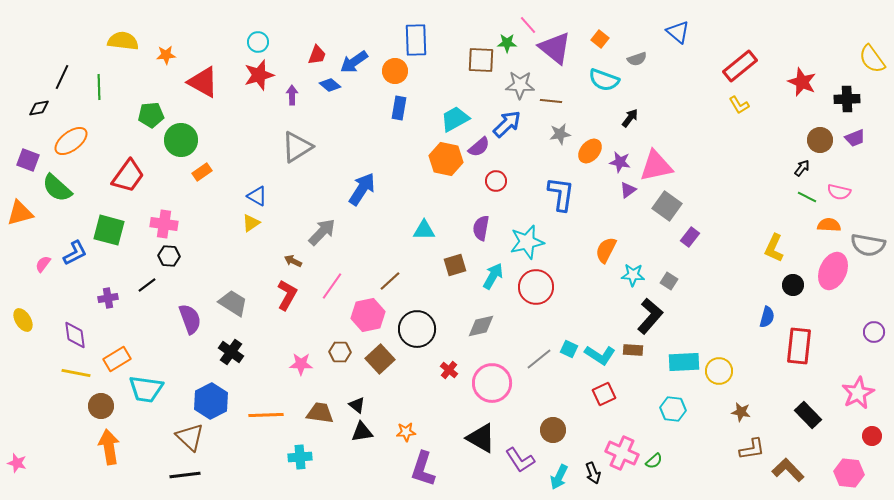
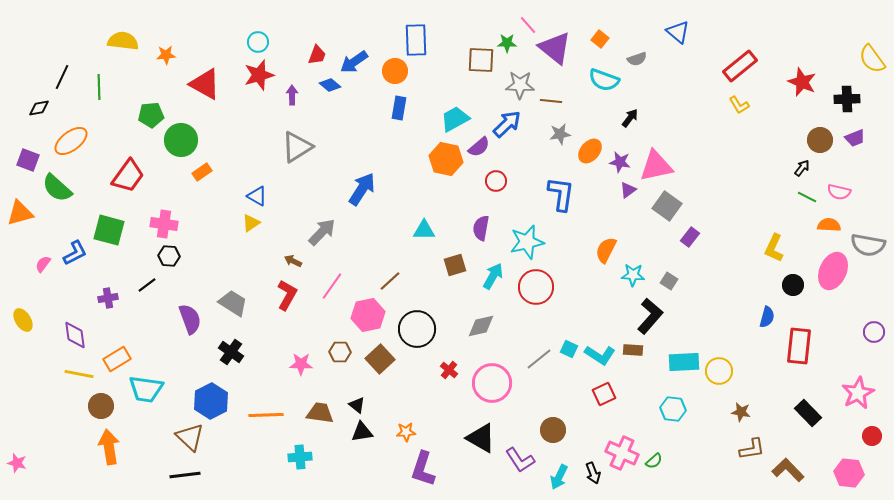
red triangle at (203, 82): moved 2 px right, 2 px down
yellow line at (76, 373): moved 3 px right, 1 px down
black rectangle at (808, 415): moved 2 px up
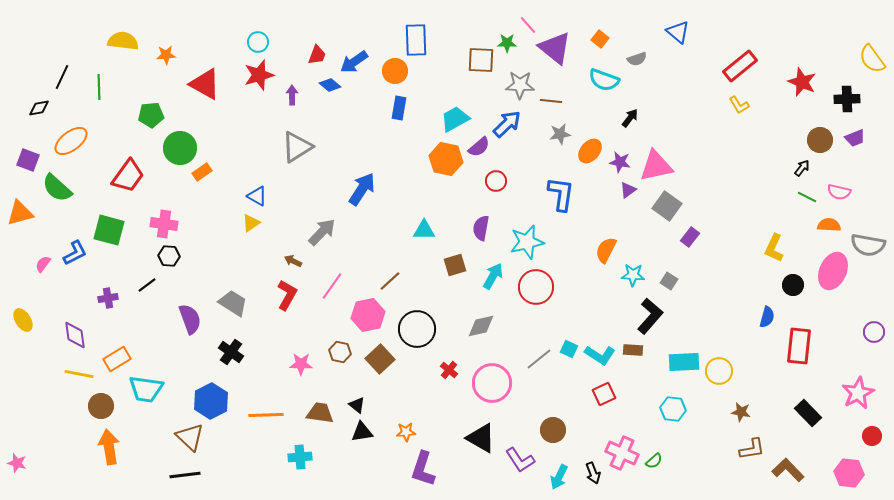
green circle at (181, 140): moved 1 px left, 8 px down
brown hexagon at (340, 352): rotated 10 degrees clockwise
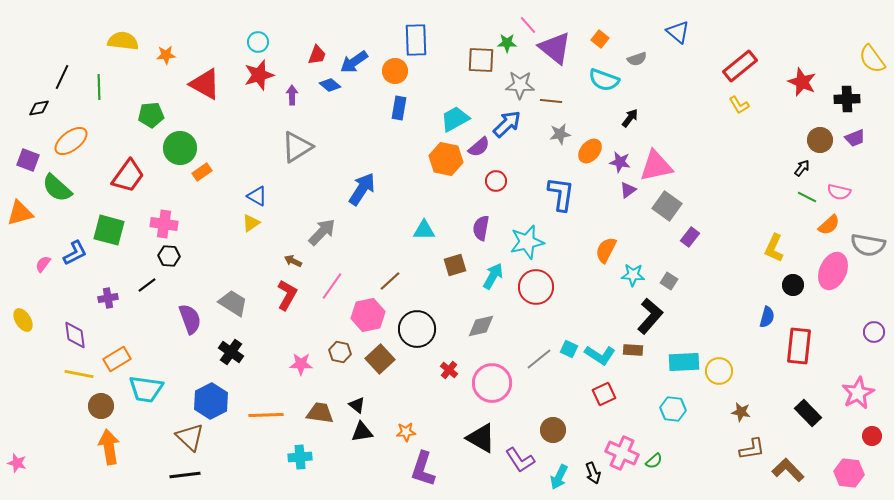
orange semicircle at (829, 225): rotated 135 degrees clockwise
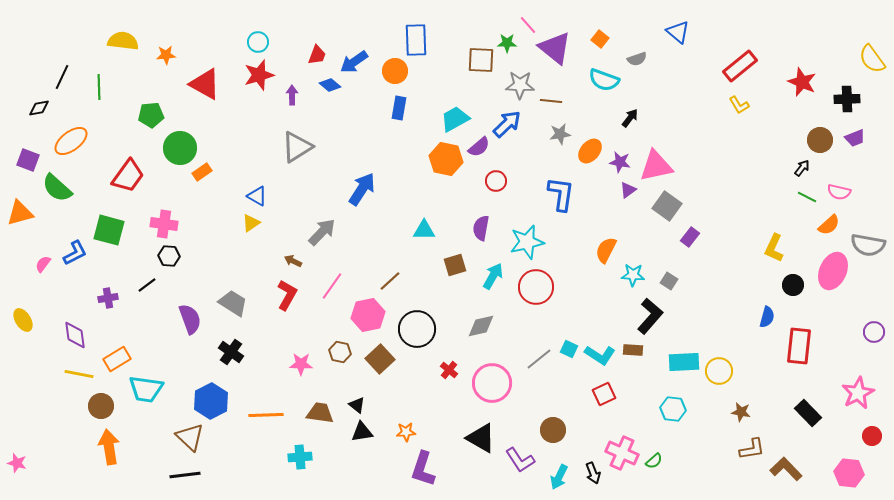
brown L-shape at (788, 470): moved 2 px left, 1 px up
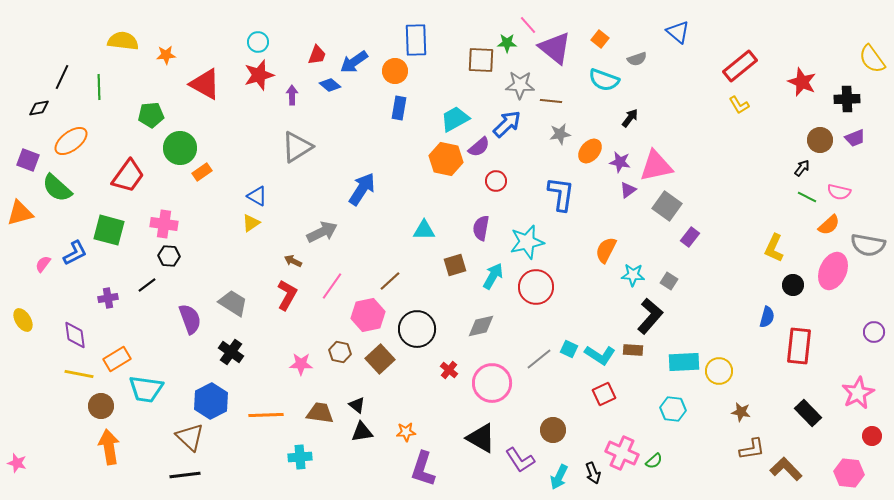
gray arrow at (322, 232): rotated 20 degrees clockwise
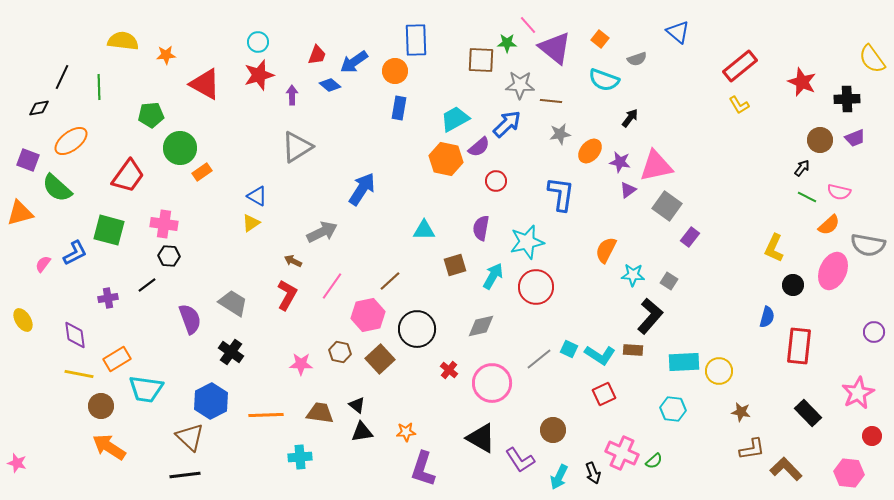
orange arrow at (109, 447): rotated 48 degrees counterclockwise
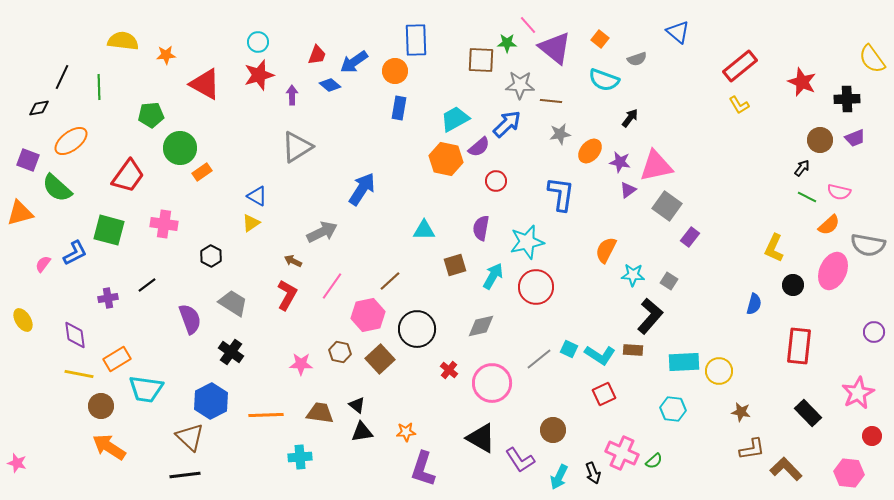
black hexagon at (169, 256): moved 42 px right; rotated 25 degrees clockwise
blue semicircle at (767, 317): moved 13 px left, 13 px up
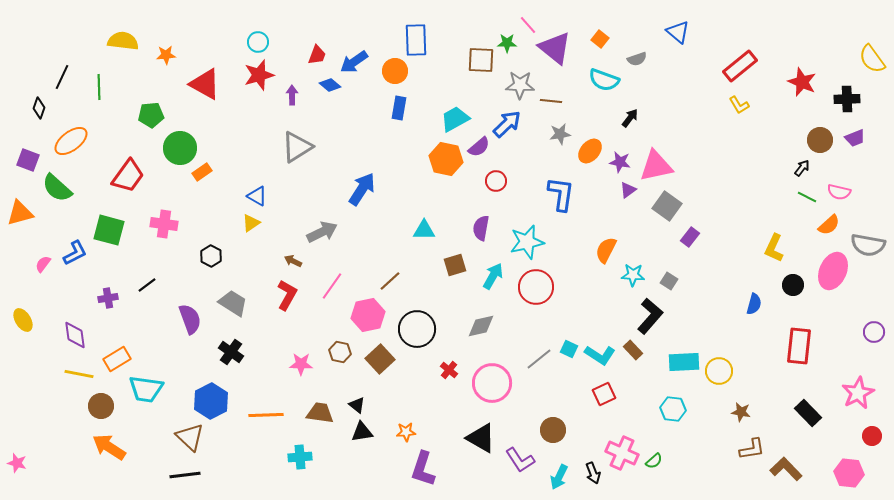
black diamond at (39, 108): rotated 60 degrees counterclockwise
brown rectangle at (633, 350): rotated 42 degrees clockwise
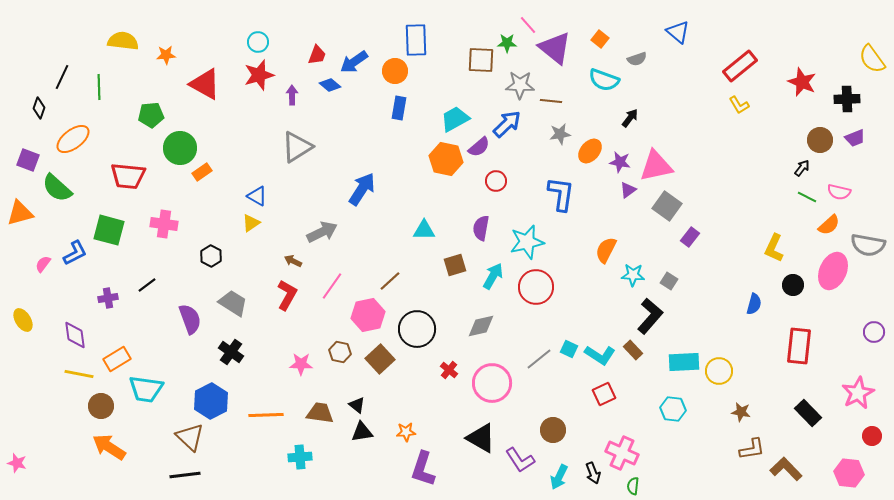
orange ellipse at (71, 141): moved 2 px right, 2 px up
red trapezoid at (128, 176): rotated 60 degrees clockwise
green semicircle at (654, 461): moved 21 px left, 25 px down; rotated 138 degrees clockwise
